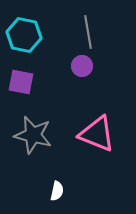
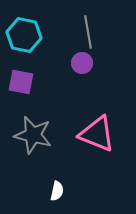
purple circle: moved 3 px up
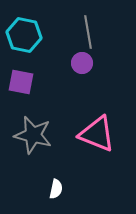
white semicircle: moved 1 px left, 2 px up
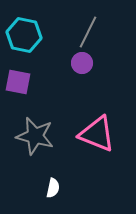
gray line: rotated 36 degrees clockwise
purple square: moved 3 px left
gray star: moved 2 px right, 1 px down
white semicircle: moved 3 px left, 1 px up
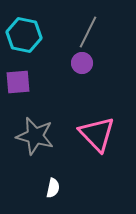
purple square: rotated 16 degrees counterclockwise
pink triangle: rotated 24 degrees clockwise
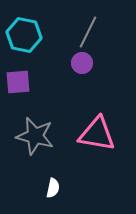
pink triangle: rotated 36 degrees counterclockwise
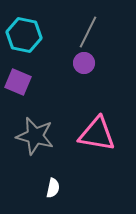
purple circle: moved 2 px right
purple square: rotated 28 degrees clockwise
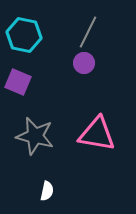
white semicircle: moved 6 px left, 3 px down
